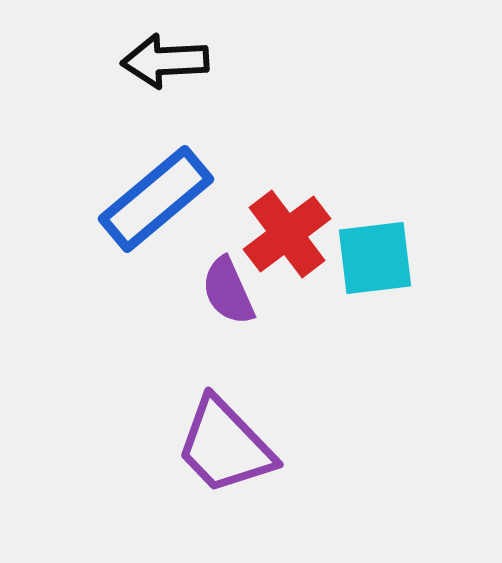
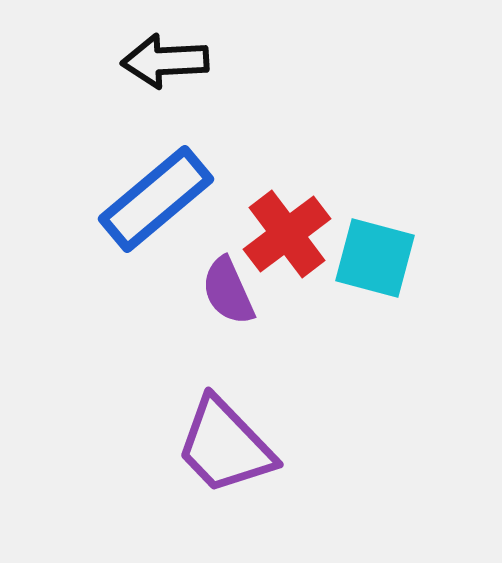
cyan square: rotated 22 degrees clockwise
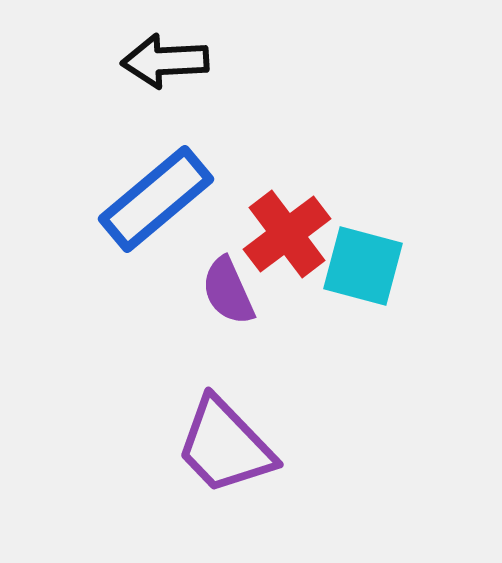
cyan square: moved 12 px left, 8 px down
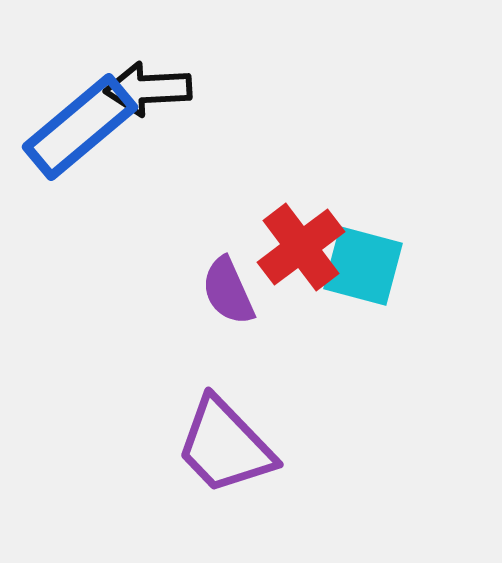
black arrow: moved 17 px left, 28 px down
blue rectangle: moved 76 px left, 72 px up
red cross: moved 14 px right, 13 px down
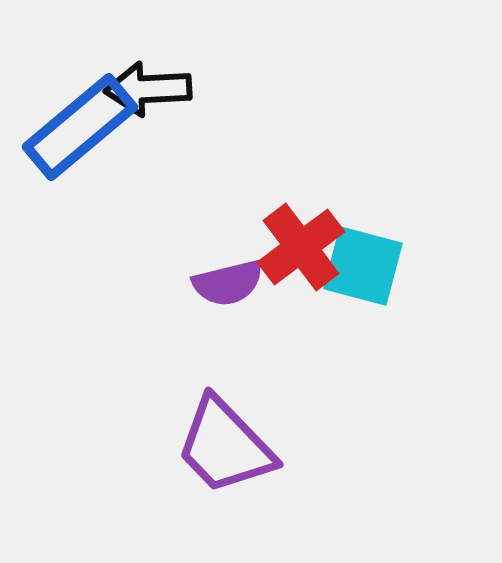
purple semicircle: moved 8 px up; rotated 80 degrees counterclockwise
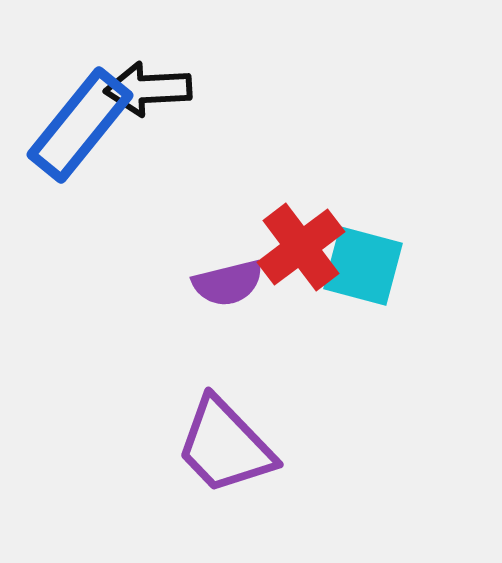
blue rectangle: moved 2 px up; rotated 11 degrees counterclockwise
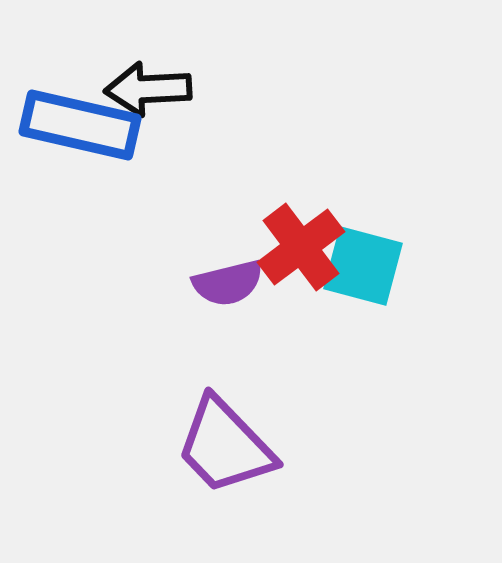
blue rectangle: rotated 64 degrees clockwise
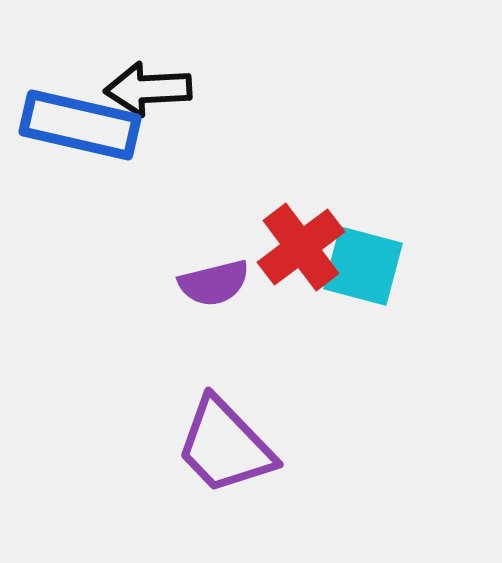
purple semicircle: moved 14 px left
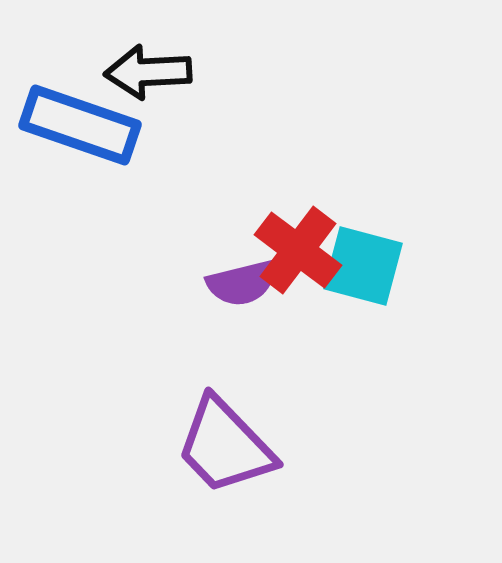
black arrow: moved 17 px up
blue rectangle: rotated 6 degrees clockwise
red cross: moved 3 px left, 3 px down; rotated 16 degrees counterclockwise
purple semicircle: moved 28 px right
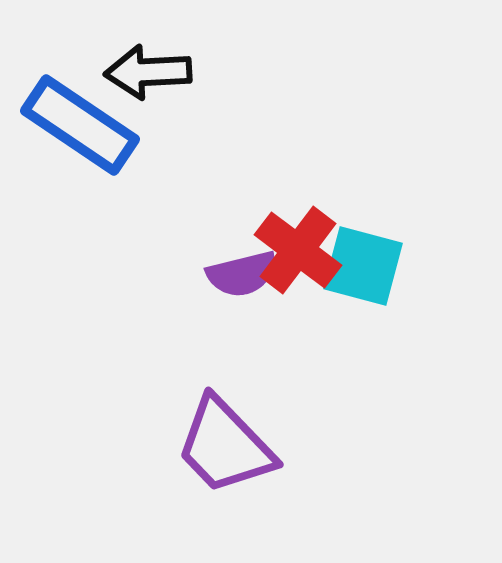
blue rectangle: rotated 15 degrees clockwise
purple semicircle: moved 9 px up
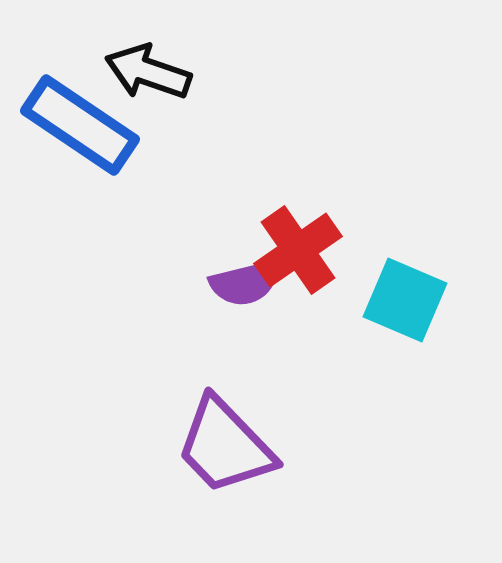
black arrow: rotated 22 degrees clockwise
red cross: rotated 18 degrees clockwise
cyan square: moved 42 px right, 34 px down; rotated 8 degrees clockwise
purple semicircle: moved 3 px right, 9 px down
